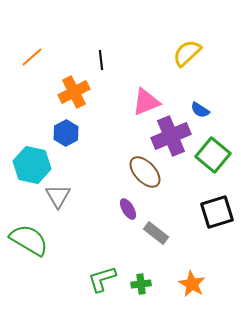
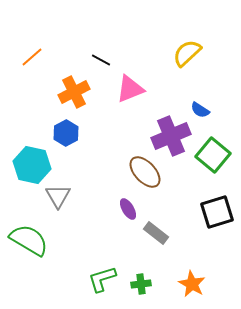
black line: rotated 54 degrees counterclockwise
pink triangle: moved 16 px left, 13 px up
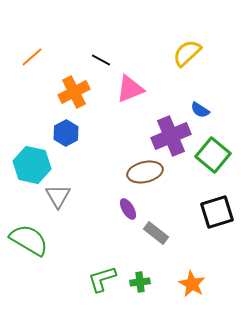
brown ellipse: rotated 60 degrees counterclockwise
green cross: moved 1 px left, 2 px up
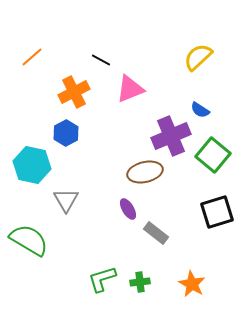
yellow semicircle: moved 11 px right, 4 px down
gray triangle: moved 8 px right, 4 px down
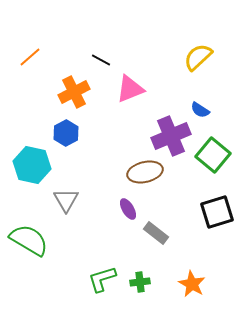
orange line: moved 2 px left
